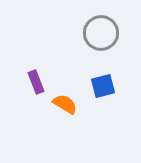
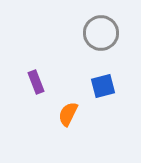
orange semicircle: moved 3 px right, 10 px down; rotated 95 degrees counterclockwise
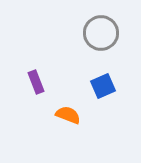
blue square: rotated 10 degrees counterclockwise
orange semicircle: moved 1 px down; rotated 85 degrees clockwise
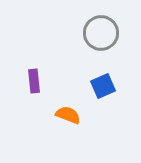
purple rectangle: moved 2 px left, 1 px up; rotated 15 degrees clockwise
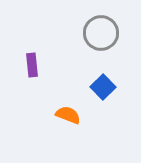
purple rectangle: moved 2 px left, 16 px up
blue square: moved 1 px down; rotated 20 degrees counterclockwise
